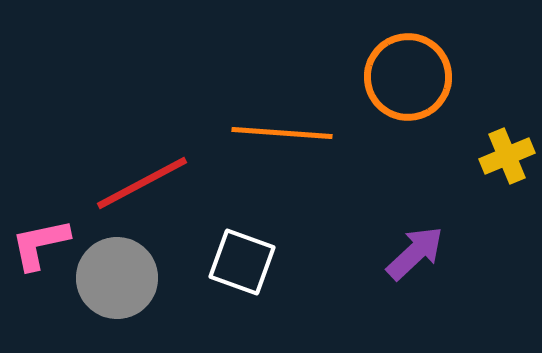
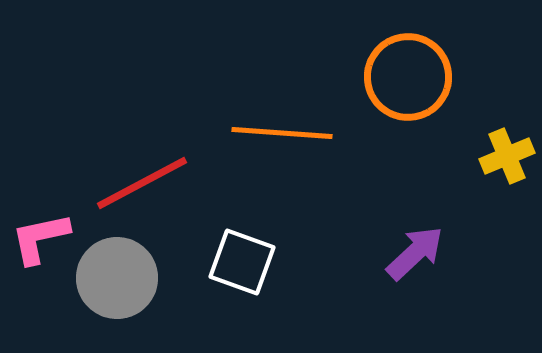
pink L-shape: moved 6 px up
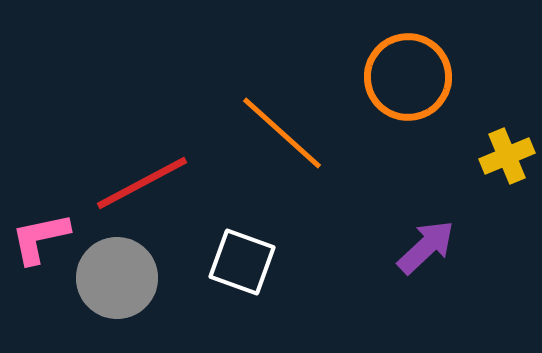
orange line: rotated 38 degrees clockwise
purple arrow: moved 11 px right, 6 px up
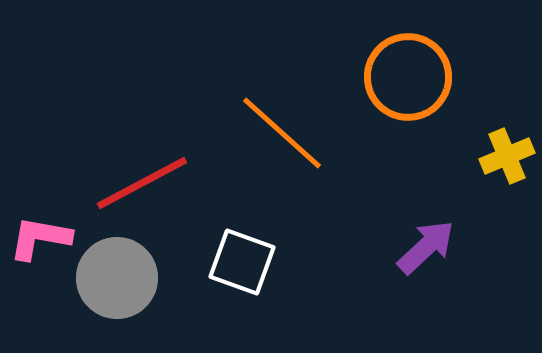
pink L-shape: rotated 22 degrees clockwise
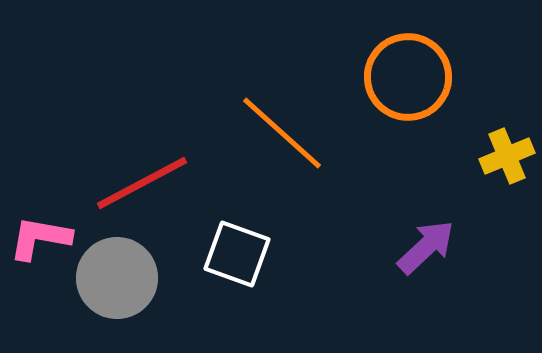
white square: moved 5 px left, 8 px up
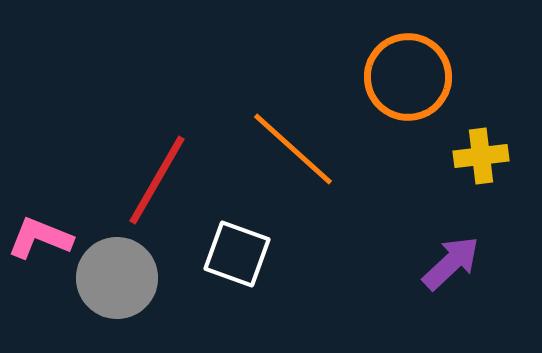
orange line: moved 11 px right, 16 px down
yellow cross: moved 26 px left; rotated 16 degrees clockwise
red line: moved 15 px right, 3 px up; rotated 32 degrees counterclockwise
pink L-shape: rotated 12 degrees clockwise
purple arrow: moved 25 px right, 16 px down
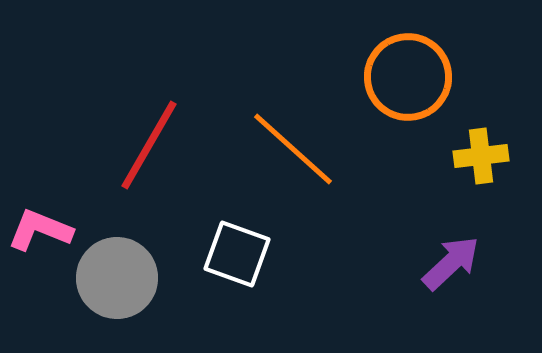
red line: moved 8 px left, 35 px up
pink L-shape: moved 8 px up
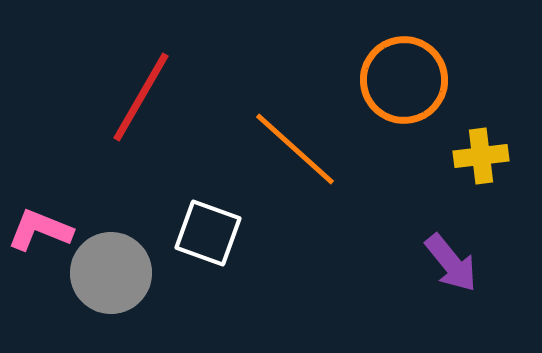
orange circle: moved 4 px left, 3 px down
red line: moved 8 px left, 48 px up
orange line: moved 2 px right
white square: moved 29 px left, 21 px up
purple arrow: rotated 94 degrees clockwise
gray circle: moved 6 px left, 5 px up
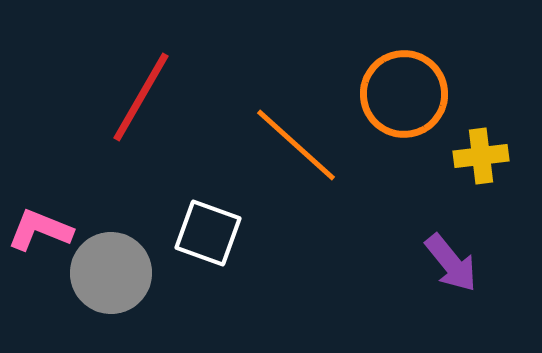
orange circle: moved 14 px down
orange line: moved 1 px right, 4 px up
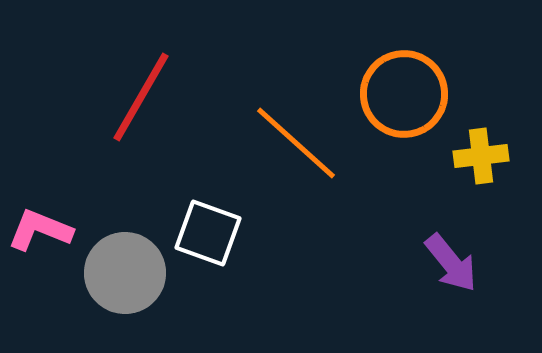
orange line: moved 2 px up
gray circle: moved 14 px right
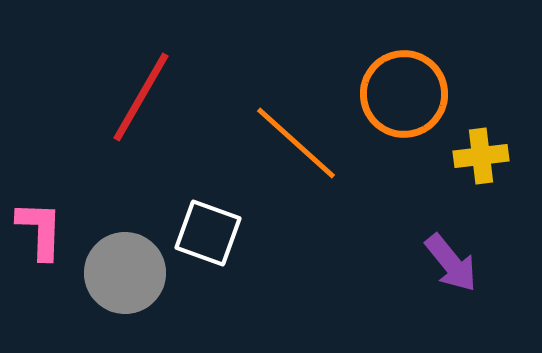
pink L-shape: rotated 70 degrees clockwise
